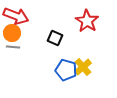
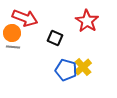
red arrow: moved 9 px right, 2 px down
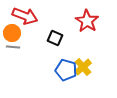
red arrow: moved 2 px up
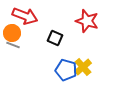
red star: rotated 15 degrees counterclockwise
gray line: moved 2 px up; rotated 16 degrees clockwise
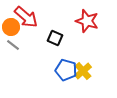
red arrow: moved 1 px right, 1 px down; rotated 20 degrees clockwise
orange circle: moved 1 px left, 6 px up
gray line: rotated 16 degrees clockwise
yellow cross: moved 4 px down
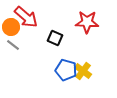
red star: moved 1 px down; rotated 15 degrees counterclockwise
yellow cross: rotated 12 degrees counterclockwise
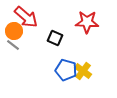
orange circle: moved 3 px right, 4 px down
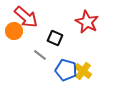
red star: rotated 25 degrees clockwise
gray line: moved 27 px right, 10 px down
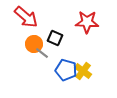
red star: rotated 25 degrees counterclockwise
orange circle: moved 20 px right, 13 px down
gray line: moved 2 px right, 2 px up
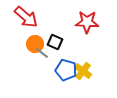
black square: moved 4 px down
orange circle: moved 1 px right
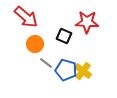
black square: moved 9 px right, 6 px up
gray line: moved 4 px right, 10 px down
